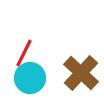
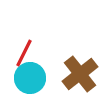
brown cross: moved 1 px left, 1 px down; rotated 9 degrees clockwise
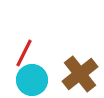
cyan circle: moved 2 px right, 2 px down
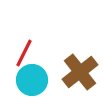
brown cross: moved 2 px up
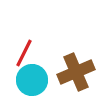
brown cross: moved 4 px left; rotated 15 degrees clockwise
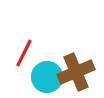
cyan circle: moved 15 px right, 3 px up
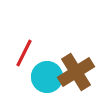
brown cross: rotated 9 degrees counterclockwise
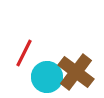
brown cross: rotated 21 degrees counterclockwise
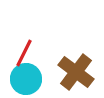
cyan circle: moved 21 px left, 2 px down
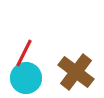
cyan circle: moved 1 px up
